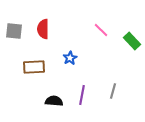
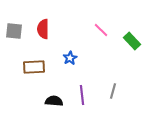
purple line: rotated 18 degrees counterclockwise
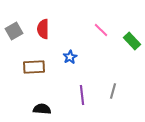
gray square: rotated 36 degrees counterclockwise
blue star: moved 1 px up
black semicircle: moved 12 px left, 8 px down
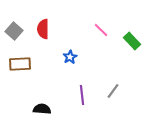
gray square: rotated 18 degrees counterclockwise
brown rectangle: moved 14 px left, 3 px up
gray line: rotated 21 degrees clockwise
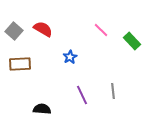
red semicircle: rotated 120 degrees clockwise
gray line: rotated 42 degrees counterclockwise
purple line: rotated 18 degrees counterclockwise
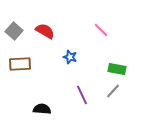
red semicircle: moved 2 px right, 2 px down
green rectangle: moved 15 px left, 28 px down; rotated 36 degrees counterclockwise
blue star: rotated 24 degrees counterclockwise
gray line: rotated 49 degrees clockwise
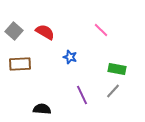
red semicircle: moved 1 px down
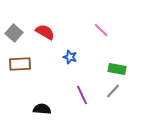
gray square: moved 2 px down
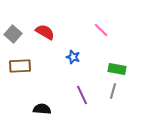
gray square: moved 1 px left, 1 px down
blue star: moved 3 px right
brown rectangle: moved 2 px down
gray line: rotated 28 degrees counterclockwise
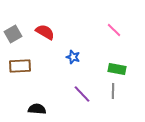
pink line: moved 13 px right
gray square: rotated 18 degrees clockwise
gray line: rotated 14 degrees counterclockwise
purple line: moved 1 px up; rotated 18 degrees counterclockwise
black semicircle: moved 5 px left
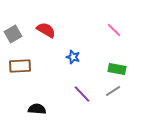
red semicircle: moved 1 px right, 2 px up
gray line: rotated 56 degrees clockwise
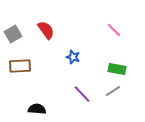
red semicircle: rotated 24 degrees clockwise
